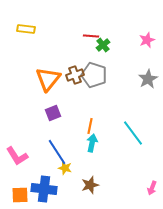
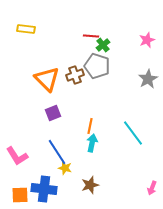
gray pentagon: moved 3 px right, 9 px up
orange triangle: moved 1 px left; rotated 24 degrees counterclockwise
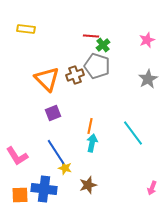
blue line: moved 1 px left
brown star: moved 2 px left
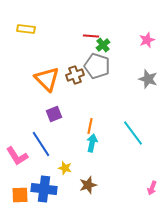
gray star: rotated 24 degrees counterclockwise
purple square: moved 1 px right, 1 px down
blue line: moved 15 px left, 8 px up
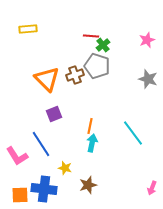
yellow rectangle: moved 2 px right; rotated 12 degrees counterclockwise
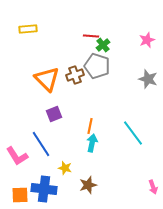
pink arrow: moved 1 px right, 1 px up; rotated 40 degrees counterclockwise
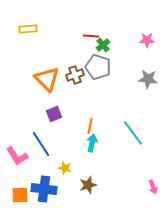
pink star: rotated 21 degrees clockwise
gray pentagon: moved 1 px right, 1 px down
gray star: rotated 12 degrees counterclockwise
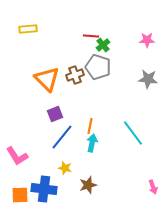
purple square: moved 1 px right
blue line: moved 21 px right, 7 px up; rotated 72 degrees clockwise
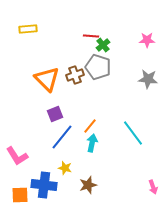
orange line: rotated 28 degrees clockwise
blue cross: moved 4 px up
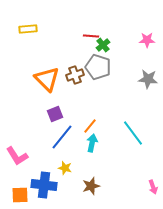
brown star: moved 3 px right, 1 px down
